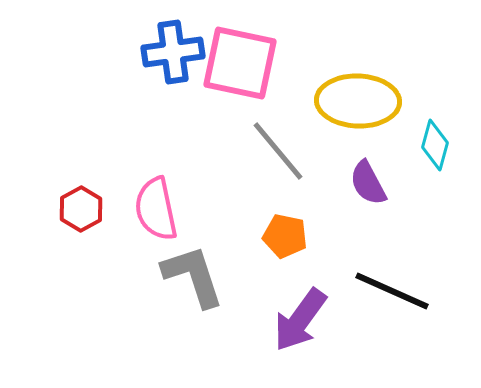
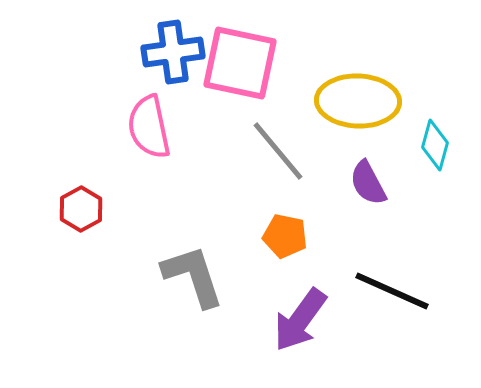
pink semicircle: moved 7 px left, 82 px up
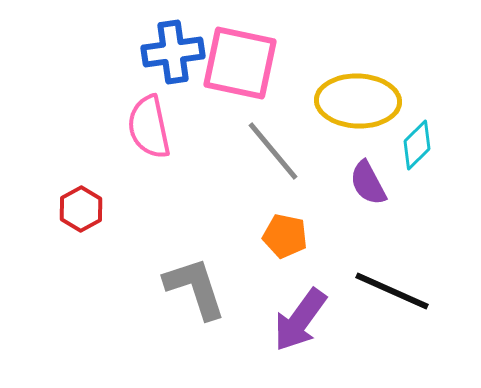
cyan diamond: moved 18 px left; rotated 30 degrees clockwise
gray line: moved 5 px left
gray L-shape: moved 2 px right, 12 px down
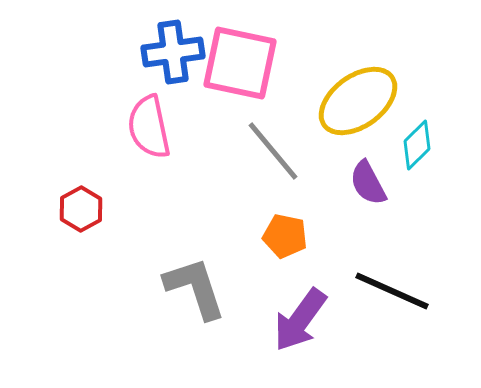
yellow ellipse: rotated 38 degrees counterclockwise
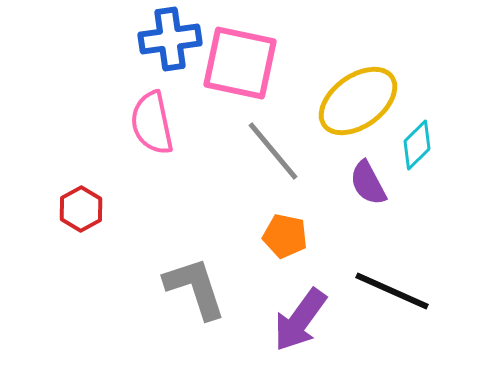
blue cross: moved 3 px left, 13 px up
pink semicircle: moved 3 px right, 4 px up
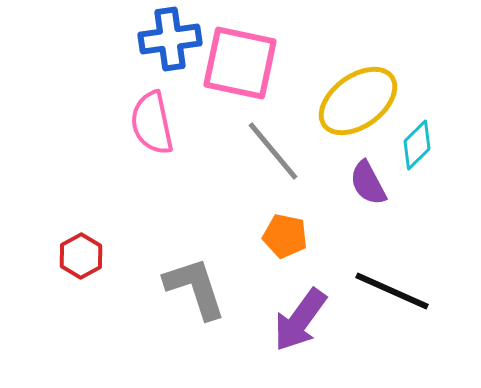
red hexagon: moved 47 px down
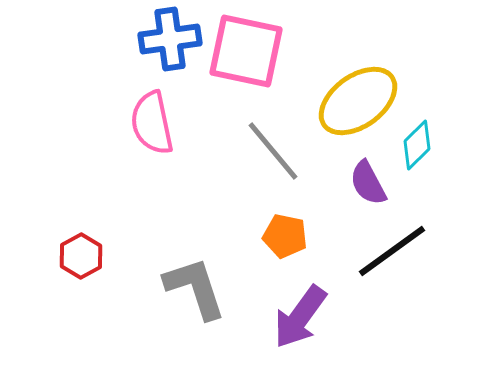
pink square: moved 6 px right, 12 px up
black line: moved 40 px up; rotated 60 degrees counterclockwise
purple arrow: moved 3 px up
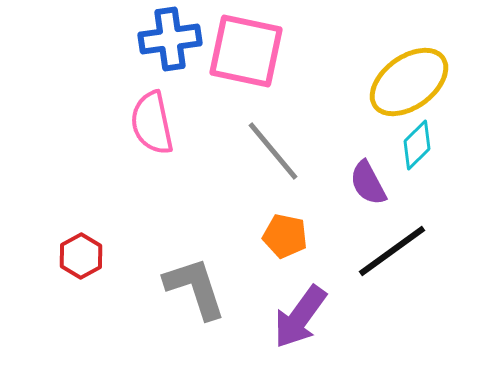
yellow ellipse: moved 51 px right, 19 px up
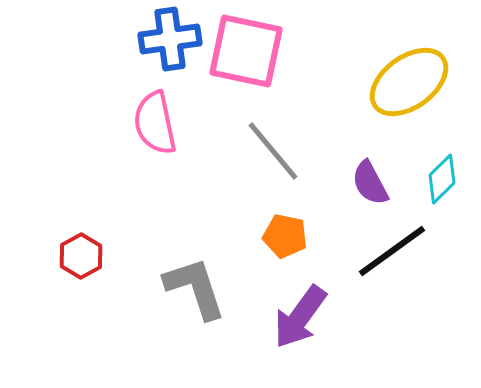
pink semicircle: moved 3 px right
cyan diamond: moved 25 px right, 34 px down
purple semicircle: moved 2 px right
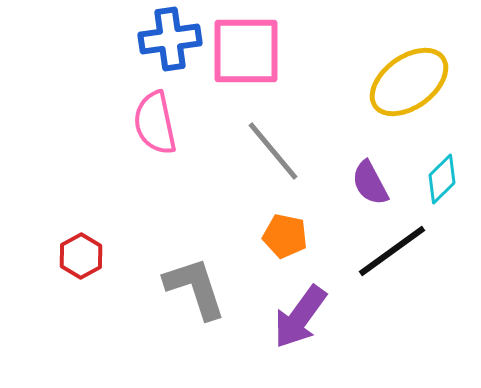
pink square: rotated 12 degrees counterclockwise
